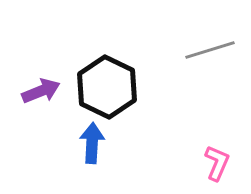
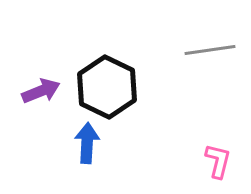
gray line: rotated 9 degrees clockwise
blue arrow: moved 5 px left
pink L-shape: moved 1 px right, 2 px up; rotated 9 degrees counterclockwise
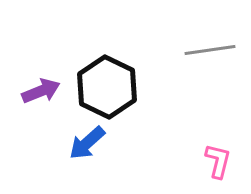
blue arrow: rotated 135 degrees counterclockwise
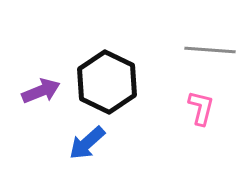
gray line: rotated 12 degrees clockwise
black hexagon: moved 5 px up
pink L-shape: moved 17 px left, 53 px up
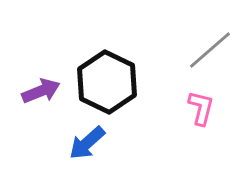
gray line: rotated 45 degrees counterclockwise
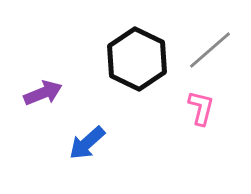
black hexagon: moved 30 px right, 23 px up
purple arrow: moved 2 px right, 2 px down
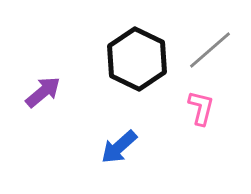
purple arrow: moved 1 px up; rotated 18 degrees counterclockwise
blue arrow: moved 32 px right, 4 px down
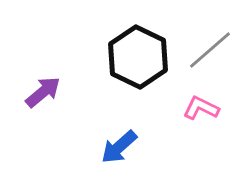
black hexagon: moved 1 px right, 2 px up
pink L-shape: rotated 78 degrees counterclockwise
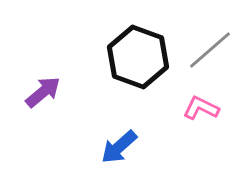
black hexagon: rotated 6 degrees counterclockwise
